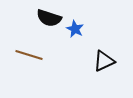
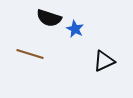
brown line: moved 1 px right, 1 px up
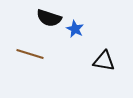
black triangle: rotated 35 degrees clockwise
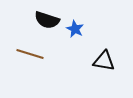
black semicircle: moved 2 px left, 2 px down
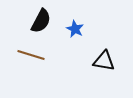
black semicircle: moved 6 px left, 1 px down; rotated 80 degrees counterclockwise
brown line: moved 1 px right, 1 px down
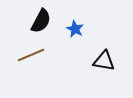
brown line: rotated 40 degrees counterclockwise
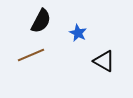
blue star: moved 3 px right, 4 px down
black triangle: rotated 20 degrees clockwise
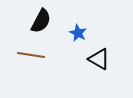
brown line: rotated 32 degrees clockwise
black triangle: moved 5 px left, 2 px up
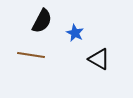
black semicircle: moved 1 px right
blue star: moved 3 px left
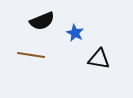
black semicircle: rotated 40 degrees clockwise
black triangle: rotated 20 degrees counterclockwise
